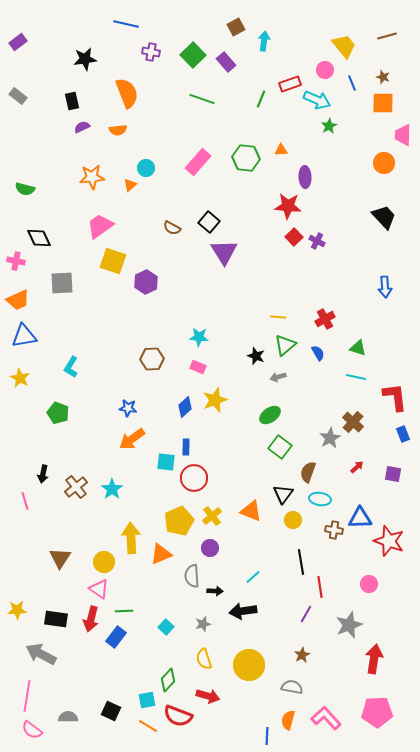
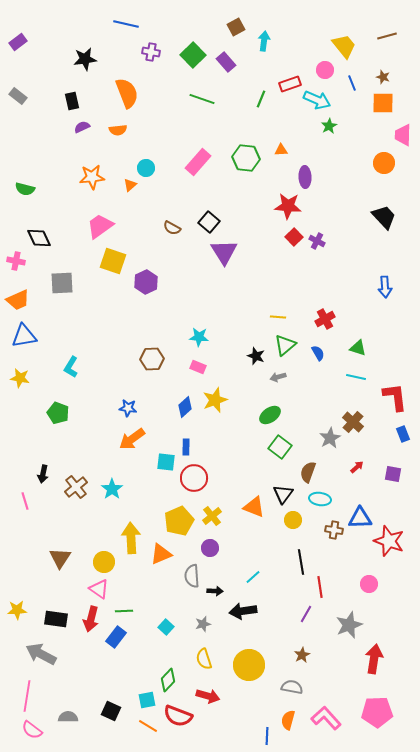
yellow star at (20, 378): rotated 18 degrees counterclockwise
orange triangle at (251, 511): moved 3 px right, 4 px up
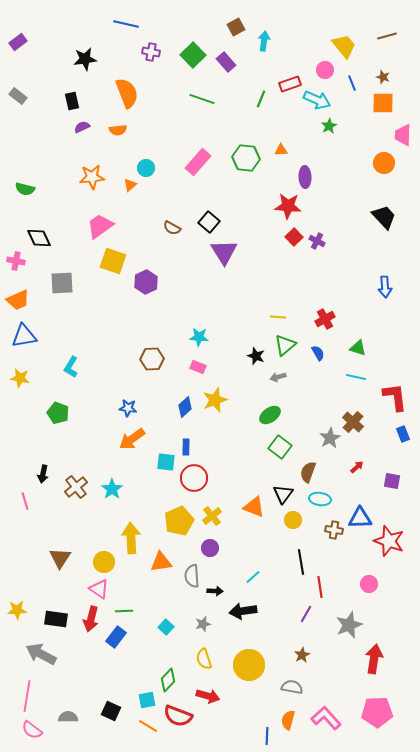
purple square at (393, 474): moved 1 px left, 7 px down
orange triangle at (161, 554): moved 8 px down; rotated 15 degrees clockwise
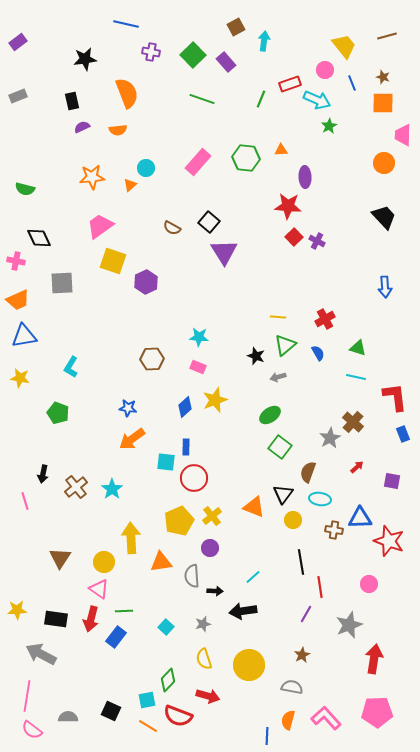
gray rectangle at (18, 96): rotated 60 degrees counterclockwise
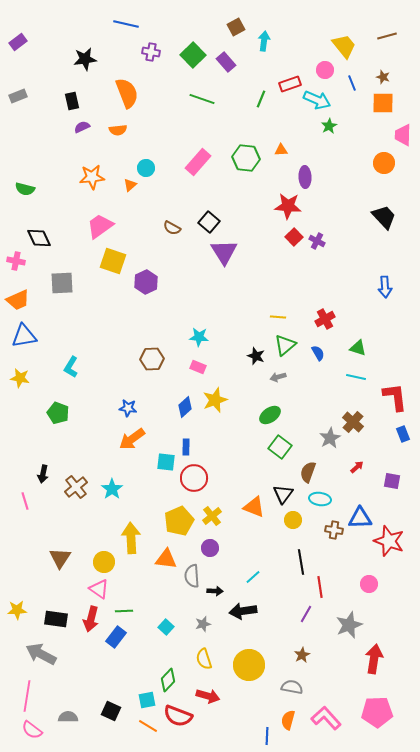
orange triangle at (161, 562): moved 5 px right, 3 px up; rotated 15 degrees clockwise
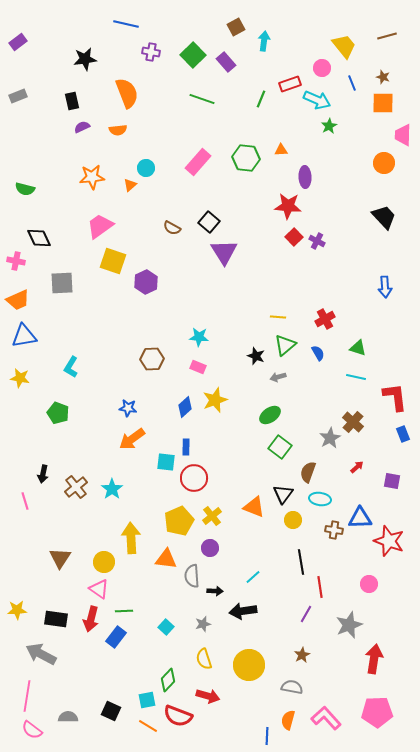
pink circle at (325, 70): moved 3 px left, 2 px up
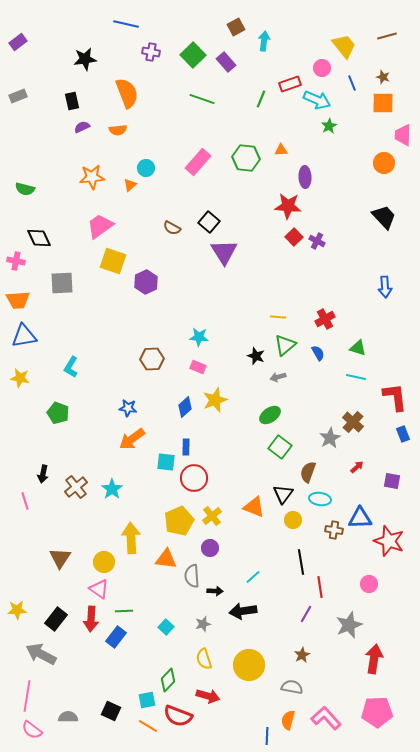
orange trapezoid at (18, 300): rotated 20 degrees clockwise
black rectangle at (56, 619): rotated 60 degrees counterclockwise
red arrow at (91, 619): rotated 10 degrees counterclockwise
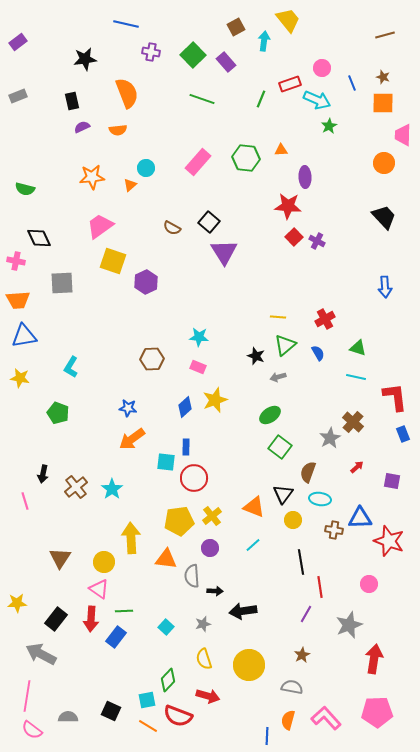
brown line at (387, 36): moved 2 px left, 1 px up
yellow trapezoid at (344, 46): moved 56 px left, 26 px up
yellow pentagon at (179, 521): rotated 16 degrees clockwise
cyan line at (253, 577): moved 32 px up
yellow star at (17, 610): moved 7 px up
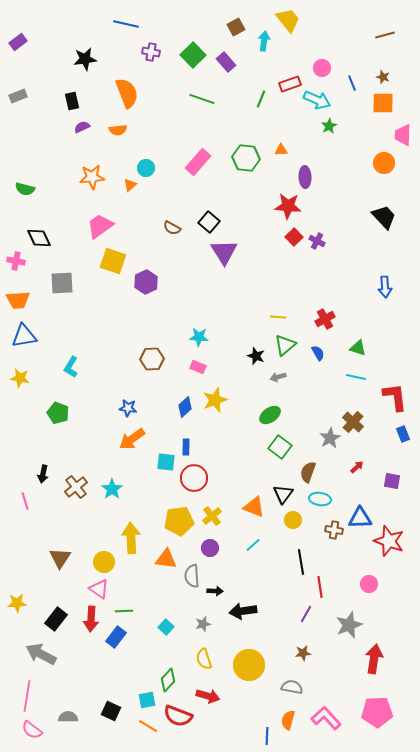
brown star at (302, 655): moved 1 px right, 2 px up; rotated 21 degrees clockwise
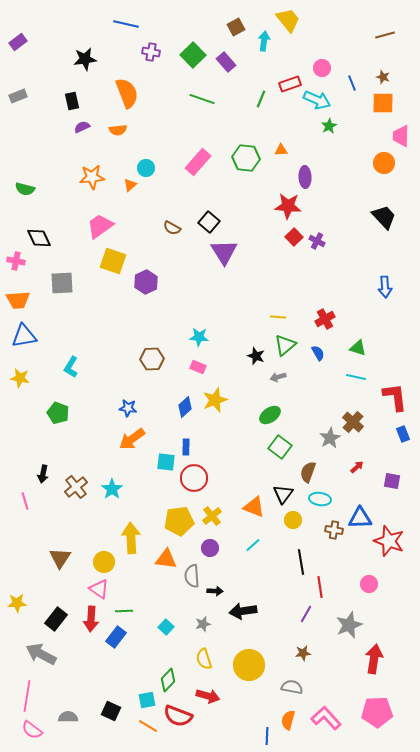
pink trapezoid at (403, 135): moved 2 px left, 1 px down
